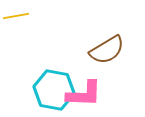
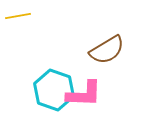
yellow line: moved 2 px right
cyan hexagon: rotated 9 degrees clockwise
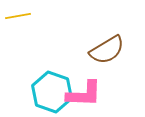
cyan hexagon: moved 2 px left, 2 px down
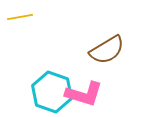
yellow line: moved 2 px right, 1 px down
pink L-shape: rotated 15 degrees clockwise
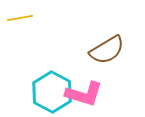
yellow line: moved 1 px down
cyan hexagon: rotated 9 degrees clockwise
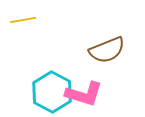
yellow line: moved 3 px right, 2 px down
brown semicircle: rotated 9 degrees clockwise
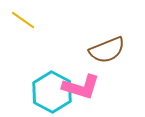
yellow line: rotated 45 degrees clockwise
pink L-shape: moved 3 px left, 7 px up
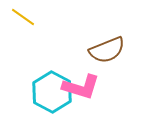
yellow line: moved 3 px up
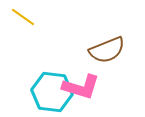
cyan hexagon: rotated 21 degrees counterclockwise
